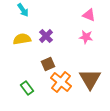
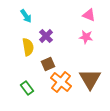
cyan arrow: moved 3 px right, 6 px down
yellow semicircle: moved 6 px right, 8 px down; rotated 90 degrees clockwise
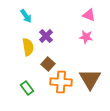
brown square: rotated 24 degrees counterclockwise
orange cross: rotated 35 degrees counterclockwise
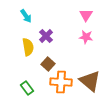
pink triangle: moved 3 px left; rotated 40 degrees clockwise
brown triangle: moved 2 px down; rotated 20 degrees counterclockwise
